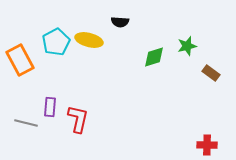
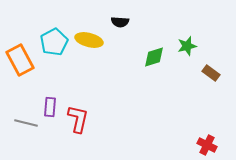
cyan pentagon: moved 2 px left
red cross: rotated 24 degrees clockwise
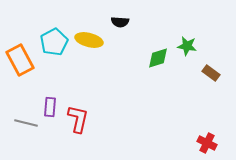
green star: rotated 24 degrees clockwise
green diamond: moved 4 px right, 1 px down
red cross: moved 2 px up
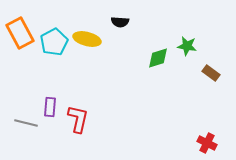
yellow ellipse: moved 2 px left, 1 px up
orange rectangle: moved 27 px up
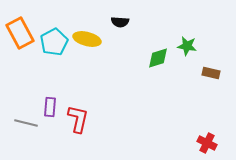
brown rectangle: rotated 24 degrees counterclockwise
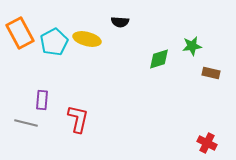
green star: moved 5 px right; rotated 18 degrees counterclockwise
green diamond: moved 1 px right, 1 px down
purple rectangle: moved 8 px left, 7 px up
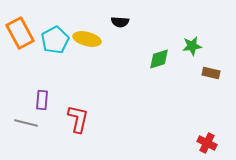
cyan pentagon: moved 1 px right, 2 px up
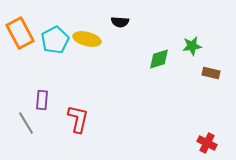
gray line: rotated 45 degrees clockwise
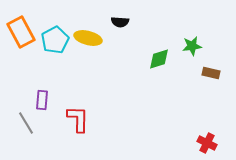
orange rectangle: moved 1 px right, 1 px up
yellow ellipse: moved 1 px right, 1 px up
red L-shape: rotated 12 degrees counterclockwise
